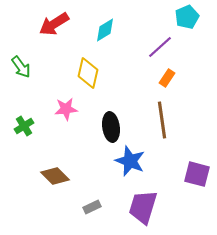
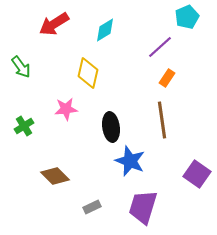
purple square: rotated 20 degrees clockwise
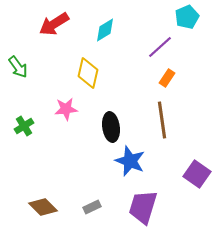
green arrow: moved 3 px left
brown diamond: moved 12 px left, 31 px down
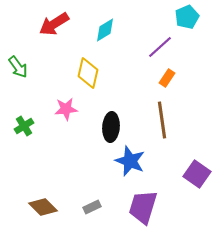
black ellipse: rotated 12 degrees clockwise
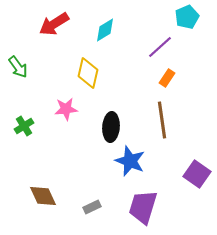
brown diamond: moved 11 px up; rotated 20 degrees clockwise
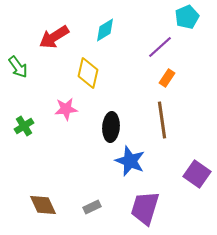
red arrow: moved 13 px down
brown diamond: moved 9 px down
purple trapezoid: moved 2 px right, 1 px down
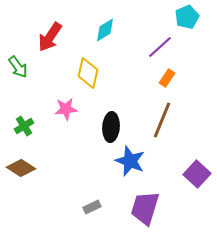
red arrow: moved 4 px left; rotated 24 degrees counterclockwise
brown line: rotated 30 degrees clockwise
purple square: rotated 8 degrees clockwise
brown diamond: moved 22 px left, 37 px up; rotated 32 degrees counterclockwise
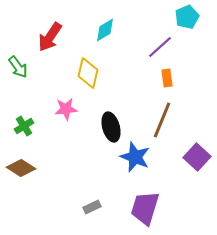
orange rectangle: rotated 42 degrees counterclockwise
black ellipse: rotated 20 degrees counterclockwise
blue star: moved 5 px right, 4 px up
purple square: moved 17 px up
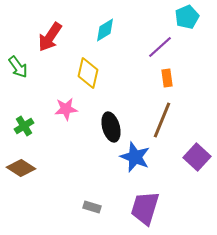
gray rectangle: rotated 42 degrees clockwise
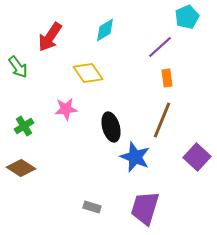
yellow diamond: rotated 48 degrees counterclockwise
